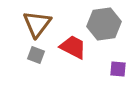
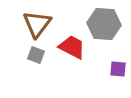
gray hexagon: rotated 12 degrees clockwise
red trapezoid: moved 1 px left
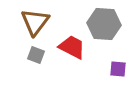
brown triangle: moved 2 px left, 2 px up
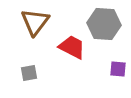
gray square: moved 7 px left, 18 px down; rotated 30 degrees counterclockwise
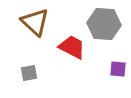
brown triangle: rotated 24 degrees counterclockwise
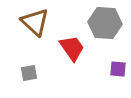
gray hexagon: moved 1 px right, 1 px up
red trapezoid: moved 1 px down; rotated 28 degrees clockwise
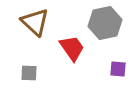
gray hexagon: rotated 16 degrees counterclockwise
gray square: rotated 12 degrees clockwise
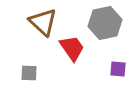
brown triangle: moved 8 px right
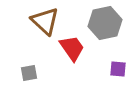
brown triangle: moved 2 px right, 1 px up
gray square: rotated 12 degrees counterclockwise
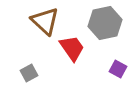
purple square: rotated 24 degrees clockwise
gray square: rotated 18 degrees counterclockwise
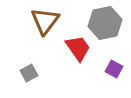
brown triangle: rotated 24 degrees clockwise
red trapezoid: moved 6 px right
purple square: moved 4 px left
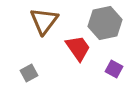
brown triangle: moved 1 px left
